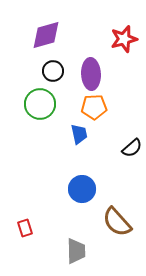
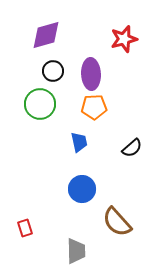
blue trapezoid: moved 8 px down
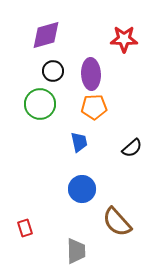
red star: rotated 16 degrees clockwise
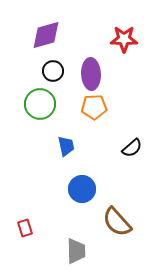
blue trapezoid: moved 13 px left, 4 px down
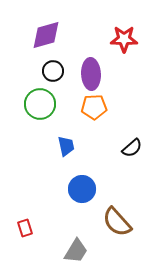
gray trapezoid: rotated 32 degrees clockwise
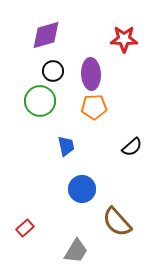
green circle: moved 3 px up
black semicircle: moved 1 px up
red rectangle: rotated 66 degrees clockwise
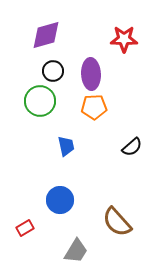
blue circle: moved 22 px left, 11 px down
red rectangle: rotated 12 degrees clockwise
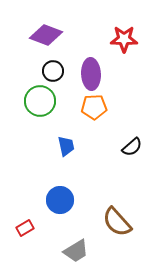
purple diamond: rotated 36 degrees clockwise
gray trapezoid: rotated 28 degrees clockwise
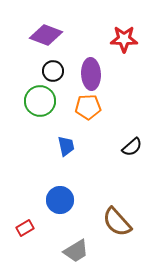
orange pentagon: moved 6 px left
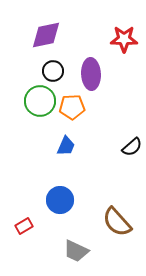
purple diamond: rotated 32 degrees counterclockwise
orange pentagon: moved 16 px left
blue trapezoid: rotated 35 degrees clockwise
red rectangle: moved 1 px left, 2 px up
gray trapezoid: rotated 56 degrees clockwise
